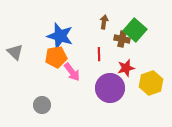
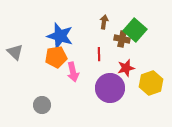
pink arrow: moved 1 px right; rotated 24 degrees clockwise
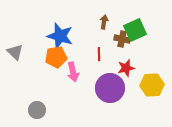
green square: rotated 25 degrees clockwise
yellow hexagon: moved 1 px right, 2 px down; rotated 15 degrees clockwise
gray circle: moved 5 px left, 5 px down
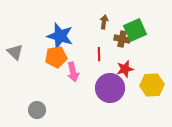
red star: moved 1 px left, 1 px down
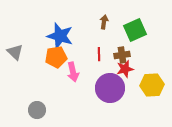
brown cross: moved 16 px down; rotated 21 degrees counterclockwise
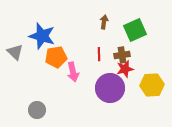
blue star: moved 18 px left
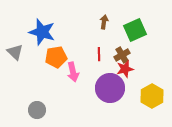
blue star: moved 4 px up
brown cross: rotated 21 degrees counterclockwise
yellow hexagon: moved 11 px down; rotated 25 degrees counterclockwise
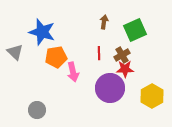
red line: moved 1 px up
red star: rotated 12 degrees clockwise
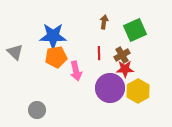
blue star: moved 11 px right, 4 px down; rotated 16 degrees counterclockwise
pink arrow: moved 3 px right, 1 px up
yellow hexagon: moved 14 px left, 5 px up
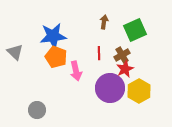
blue star: rotated 8 degrees counterclockwise
orange pentagon: rotated 30 degrees clockwise
red star: rotated 24 degrees counterclockwise
yellow hexagon: moved 1 px right
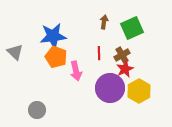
green square: moved 3 px left, 2 px up
